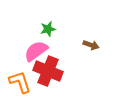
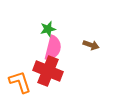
pink semicircle: moved 17 px right, 3 px up; rotated 140 degrees clockwise
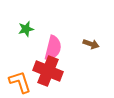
green star: moved 22 px left
brown arrow: moved 1 px up
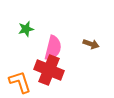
red cross: moved 1 px right, 1 px up
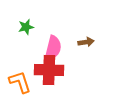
green star: moved 2 px up
brown arrow: moved 5 px left, 2 px up; rotated 28 degrees counterclockwise
red cross: rotated 20 degrees counterclockwise
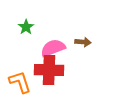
green star: rotated 21 degrees counterclockwise
brown arrow: moved 3 px left; rotated 14 degrees clockwise
pink semicircle: rotated 125 degrees counterclockwise
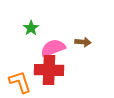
green star: moved 5 px right, 1 px down
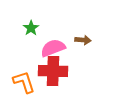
brown arrow: moved 2 px up
red cross: moved 4 px right, 1 px down
orange L-shape: moved 4 px right
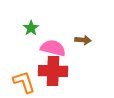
pink semicircle: rotated 35 degrees clockwise
